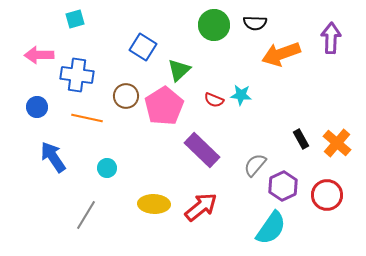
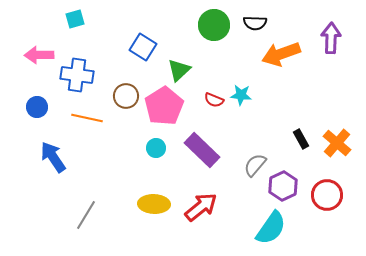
cyan circle: moved 49 px right, 20 px up
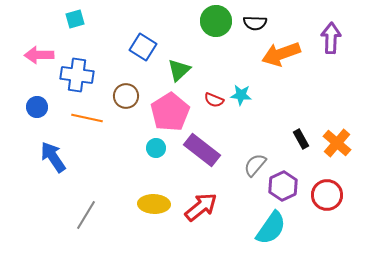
green circle: moved 2 px right, 4 px up
pink pentagon: moved 6 px right, 6 px down
purple rectangle: rotated 6 degrees counterclockwise
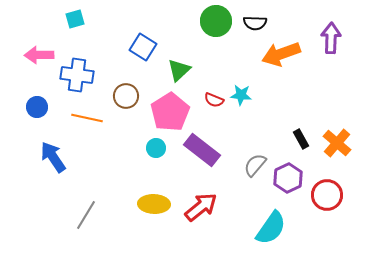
purple hexagon: moved 5 px right, 8 px up
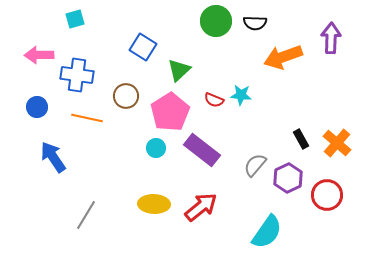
orange arrow: moved 2 px right, 3 px down
cyan semicircle: moved 4 px left, 4 px down
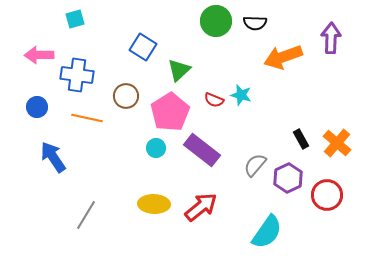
cyan star: rotated 10 degrees clockwise
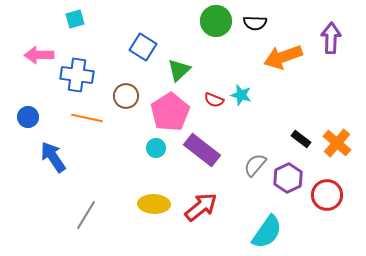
blue circle: moved 9 px left, 10 px down
black rectangle: rotated 24 degrees counterclockwise
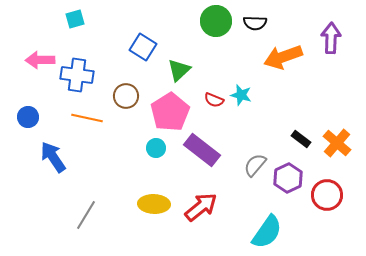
pink arrow: moved 1 px right, 5 px down
